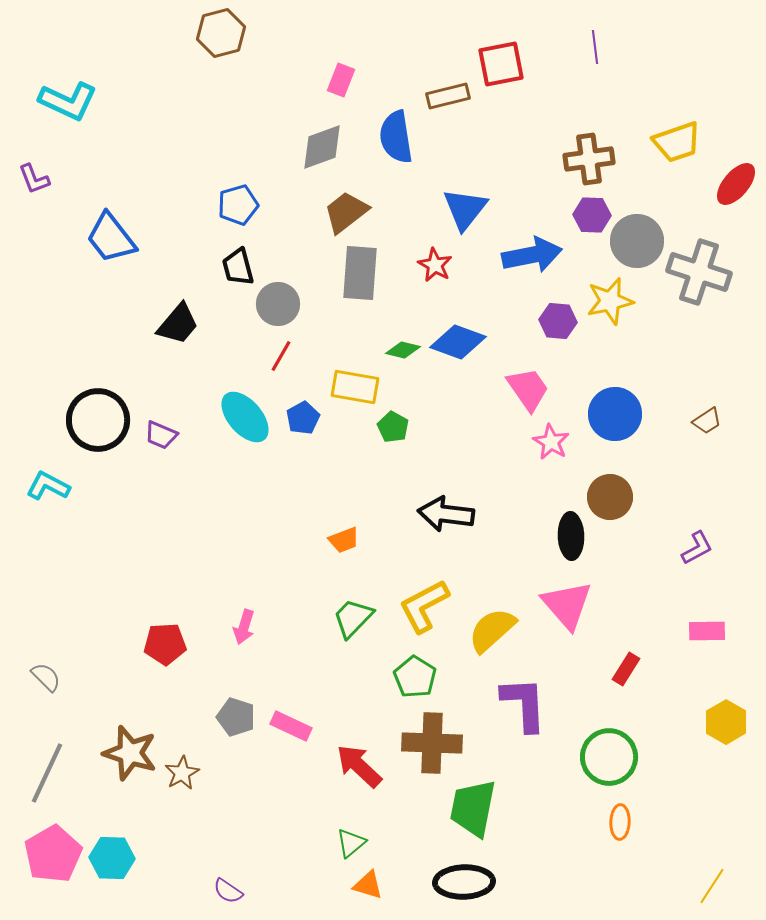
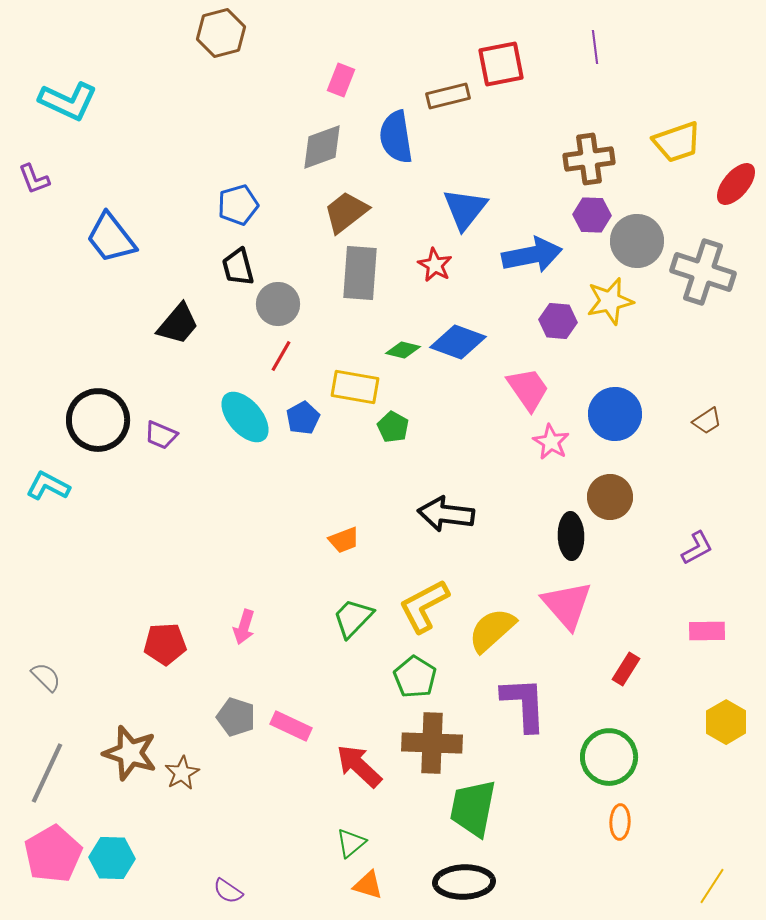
gray cross at (699, 272): moved 4 px right
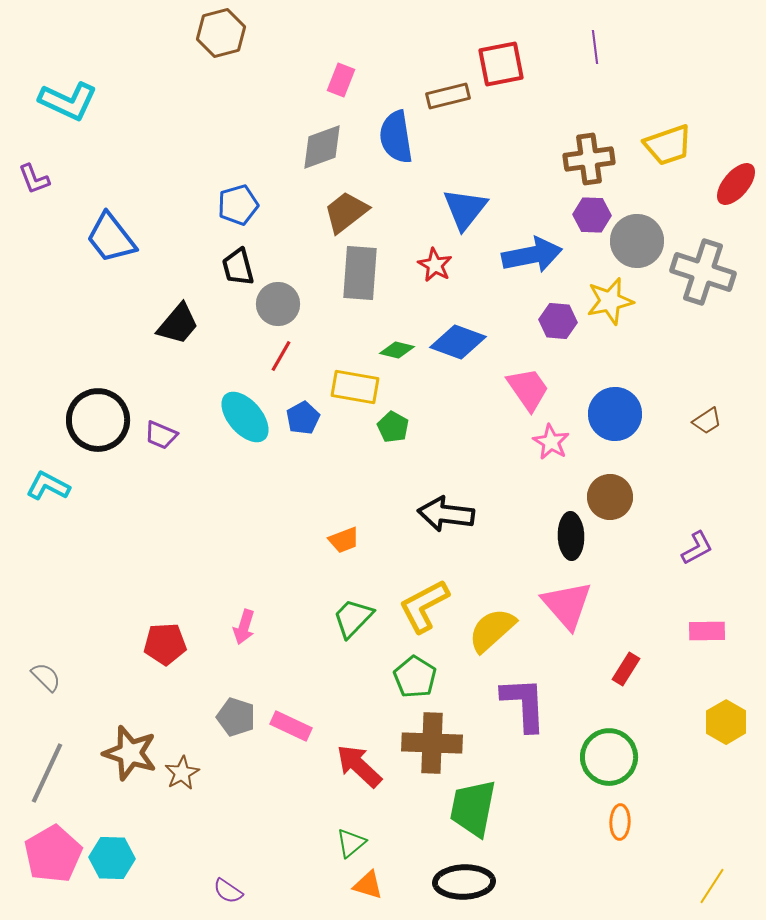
yellow trapezoid at (677, 142): moved 9 px left, 3 px down
green diamond at (403, 350): moved 6 px left
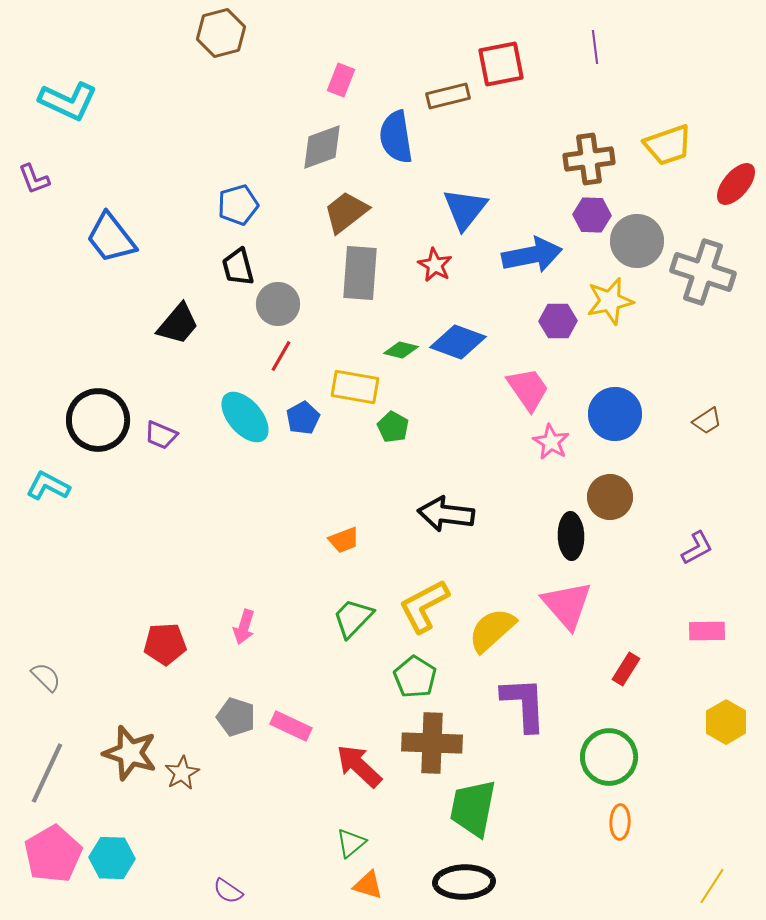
purple hexagon at (558, 321): rotated 6 degrees counterclockwise
green diamond at (397, 350): moved 4 px right
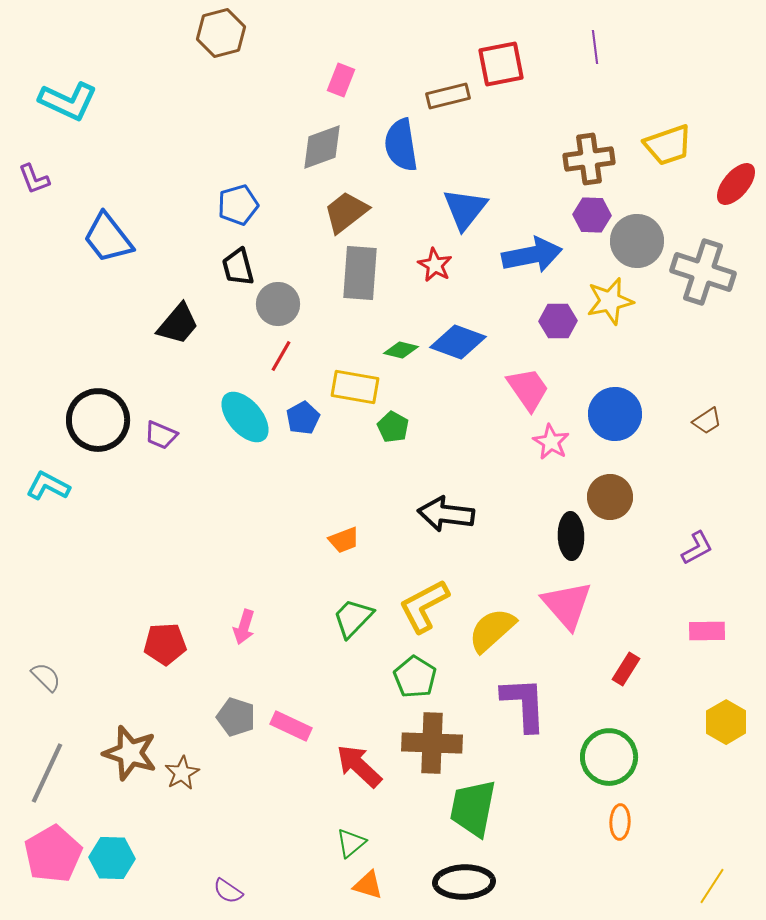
blue semicircle at (396, 137): moved 5 px right, 8 px down
blue trapezoid at (111, 238): moved 3 px left
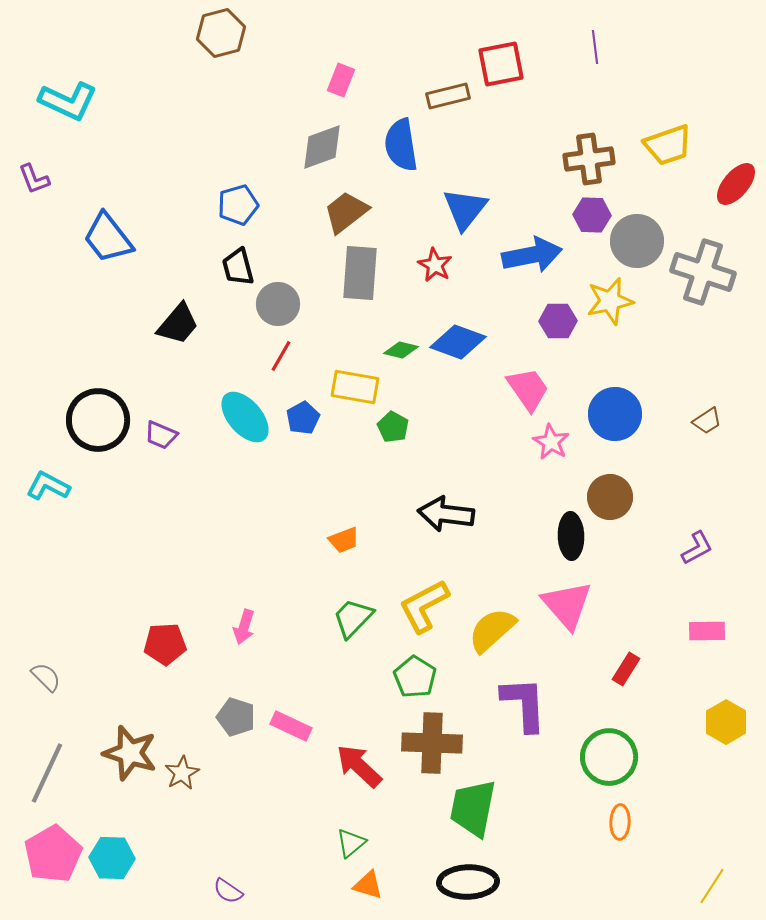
black ellipse at (464, 882): moved 4 px right
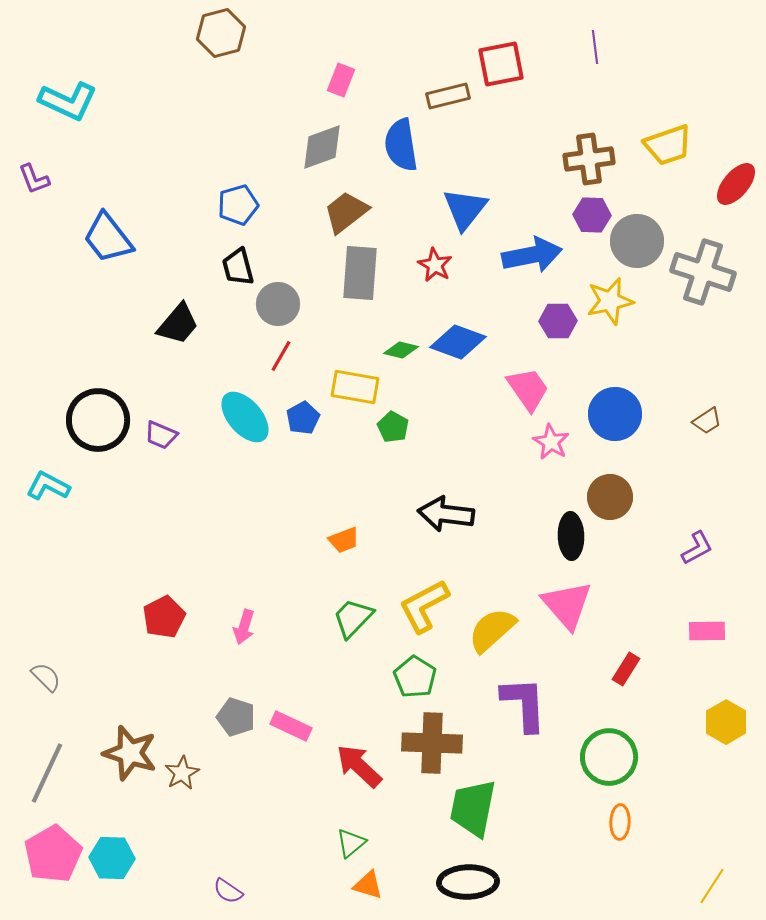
red pentagon at (165, 644): moved 1 px left, 27 px up; rotated 24 degrees counterclockwise
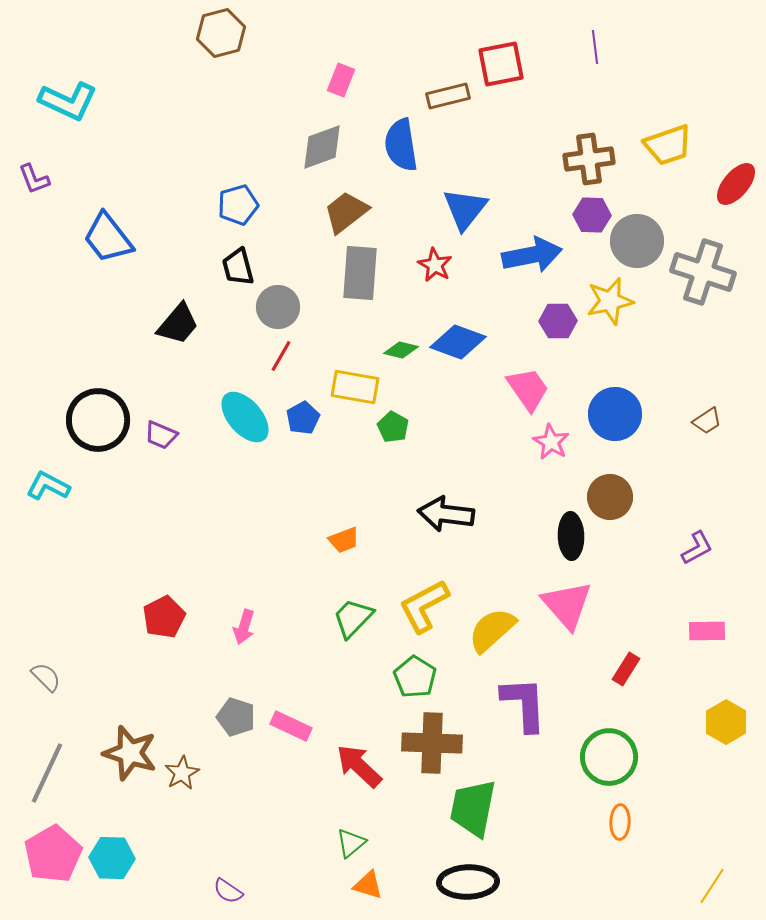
gray circle at (278, 304): moved 3 px down
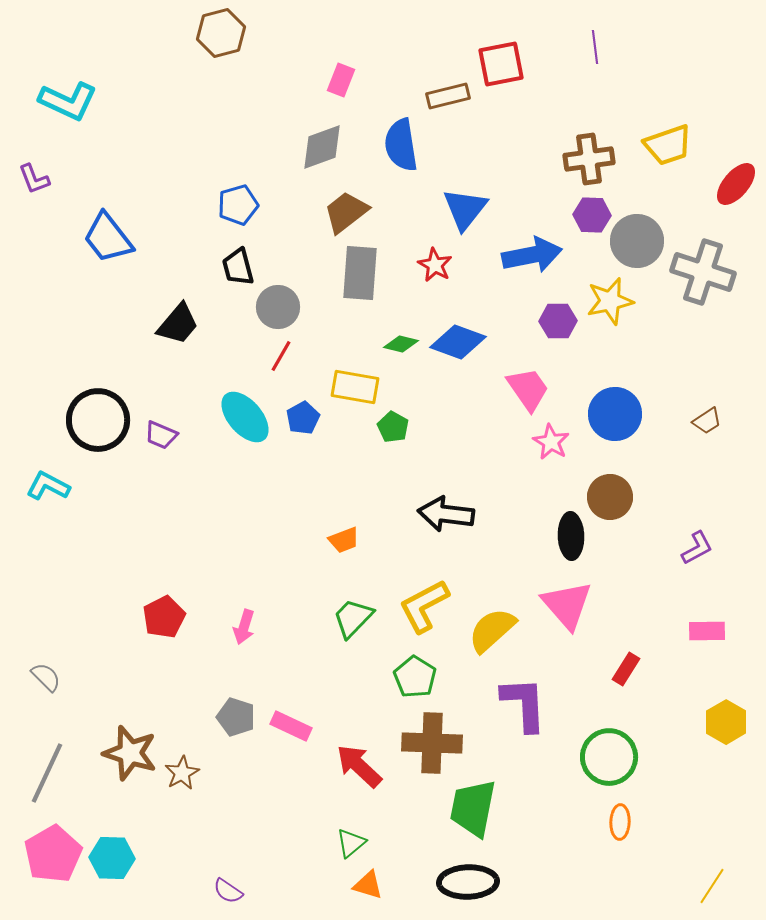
green diamond at (401, 350): moved 6 px up
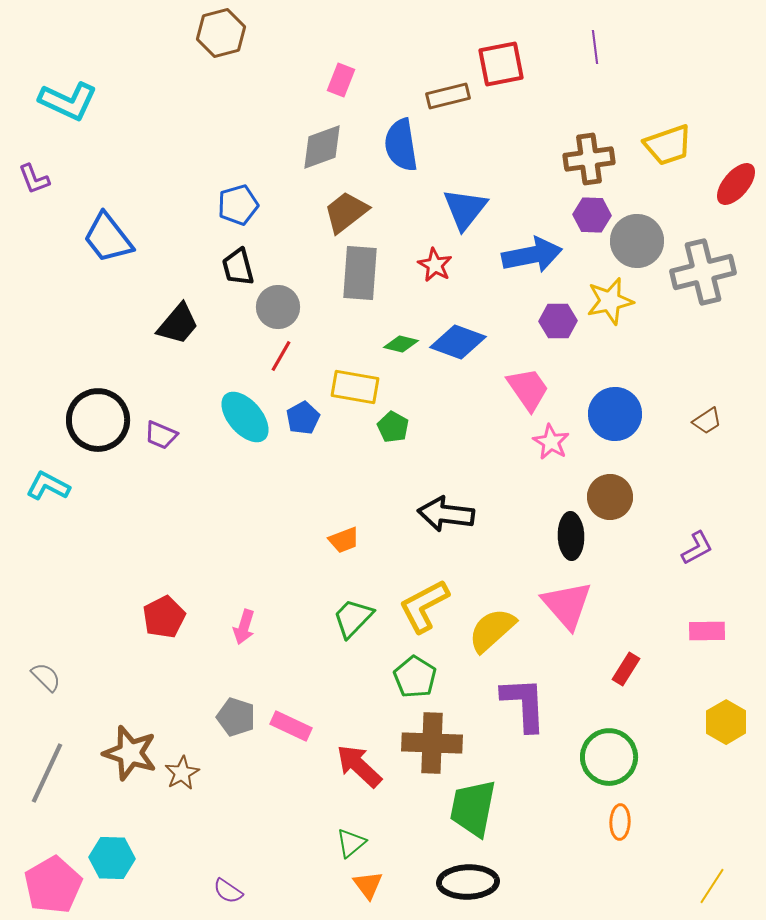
gray cross at (703, 272): rotated 32 degrees counterclockwise
pink pentagon at (53, 854): moved 31 px down
orange triangle at (368, 885): rotated 36 degrees clockwise
